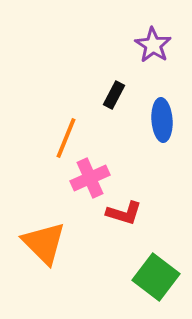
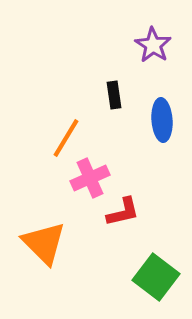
black rectangle: rotated 36 degrees counterclockwise
orange line: rotated 9 degrees clockwise
red L-shape: moved 1 px left, 1 px up; rotated 30 degrees counterclockwise
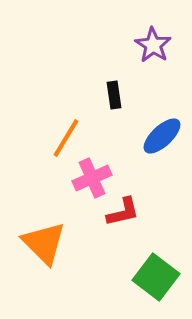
blue ellipse: moved 16 px down; rotated 51 degrees clockwise
pink cross: moved 2 px right
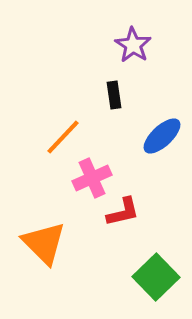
purple star: moved 20 px left
orange line: moved 3 px left, 1 px up; rotated 12 degrees clockwise
green square: rotated 9 degrees clockwise
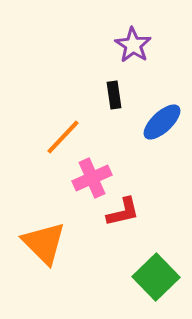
blue ellipse: moved 14 px up
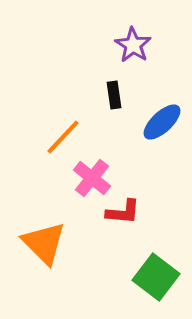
pink cross: rotated 27 degrees counterclockwise
red L-shape: rotated 18 degrees clockwise
green square: rotated 9 degrees counterclockwise
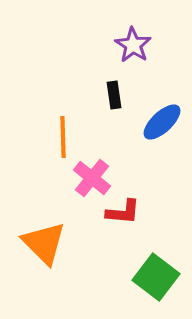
orange line: rotated 45 degrees counterclockwise
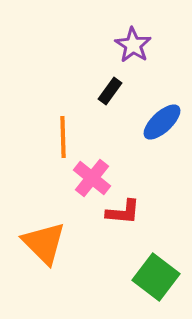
black rectangle: moved 4 px left, 4 px up; rotated 44 degrees clockwise
